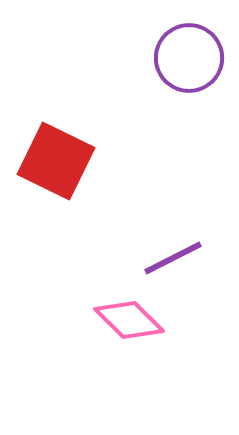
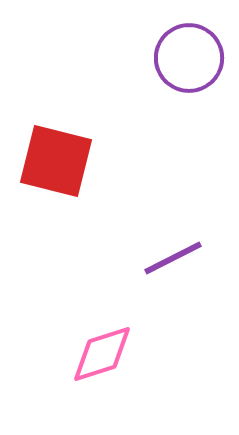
red square: rotated 12 degrees counterclockwise
pink diamond: moved 27 px left, 34 px down; rotated 62 degrees counterclockwise
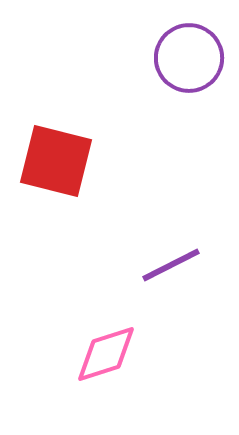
purple line: moved 2 px left, 7 px down
pink diamond: moved 4 px right
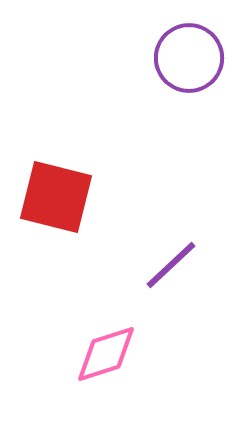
red square: moved 36 px down
purple line: rotated 16 degrees counterclockwise
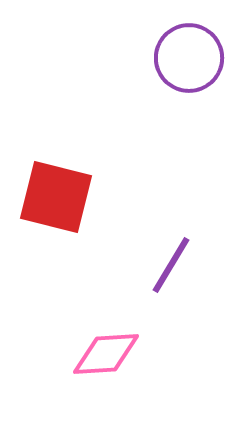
purple line: rotated 16 degrees counterclockwise
pink diamond: rotated 14 degrees clockwise
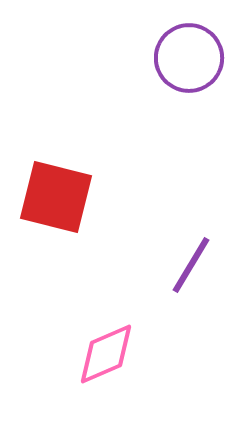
purple line: moved 20 px right
pink diamond: rotated 20 degrees counterclockwise
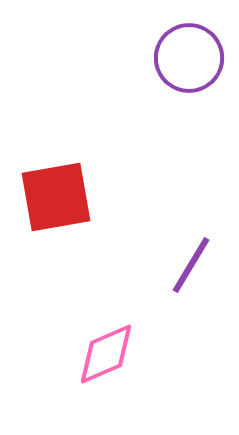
red square: rotated 24 degrees counterclockwise
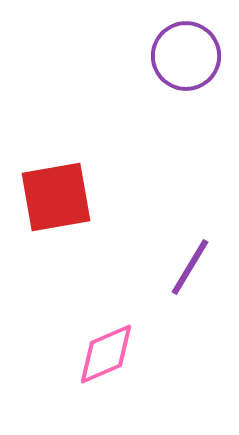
purple circle: moved 3 px left, 2 px up
purple line: moved 1 px left, 2 px down
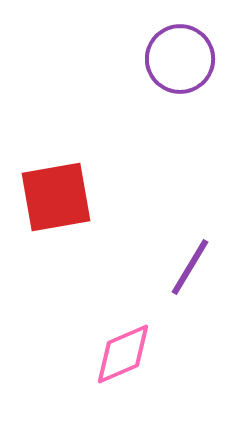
purple circle: moved 6 px left, 3 px down
pink diamond: moved 17 px right
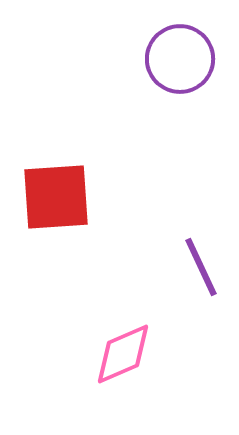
red square: rotated 6 degrees clockwise
purple line: moved 11 px right; rotated 56 degrees counterclockwise
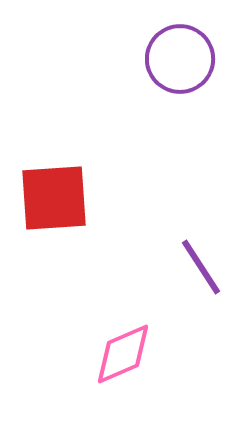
red square: moved 2 px left, 1 px down
purple line: rotated 8 degrees counterclockwise
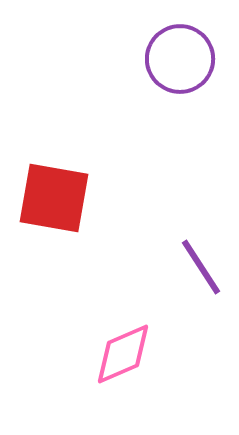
red square: rotated 14 degrees clockwise
